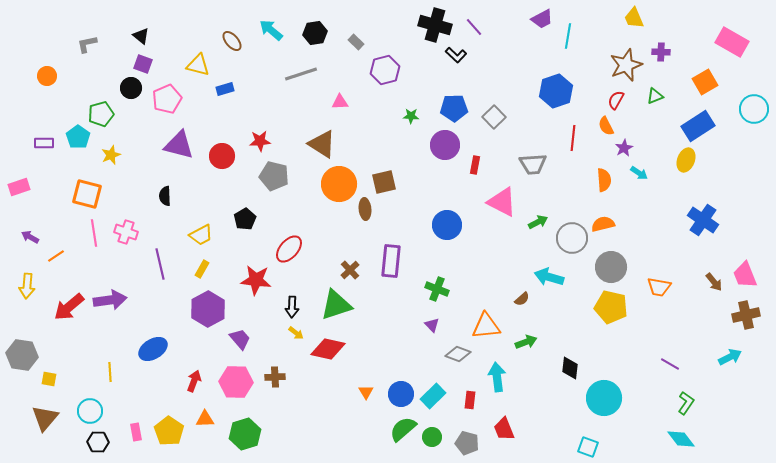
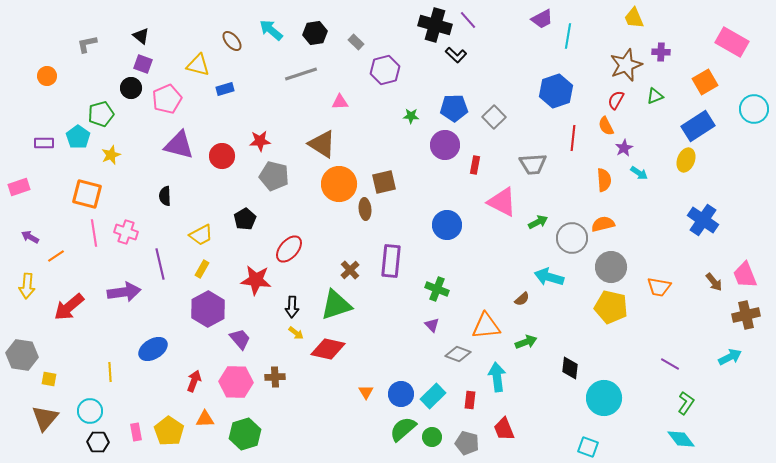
purple line at (474, 27): moved 6 px left, 7 px up
purple arrow at (110, 300): moved 14 px right, 8 px up
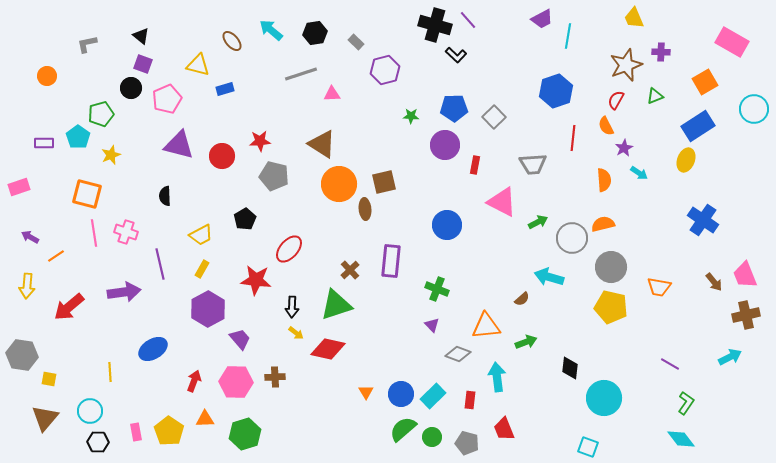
pink triangle at (340, 102): moved 8 px left, 8 px up
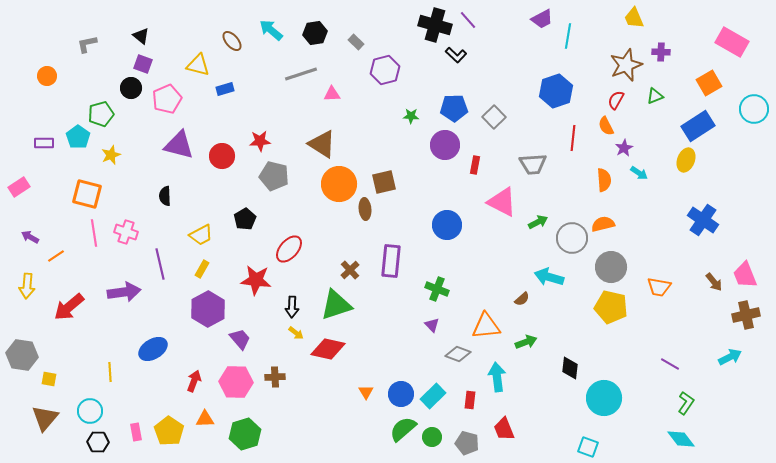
orange square at (705, 82): moved 4 px right, 1 px down
pink rectangle at (19, 187): rotated 15 degrees counterclockwise
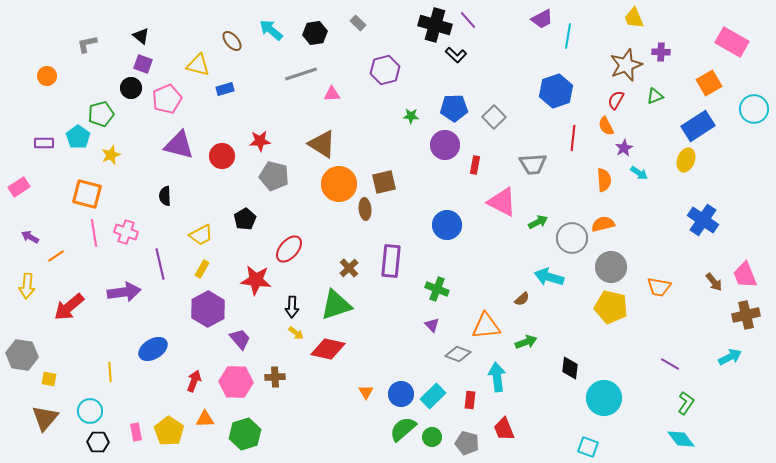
gray rectangle at (356, 42): moved 2 px right, 19 px up
brown cross at (350, 270): moved 1 px left, 2 px up
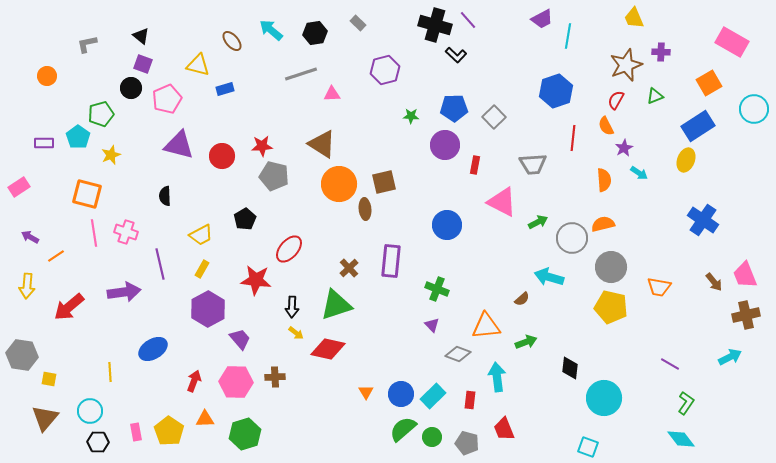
red star at (260, 141): moved 2 px right, 5 px down
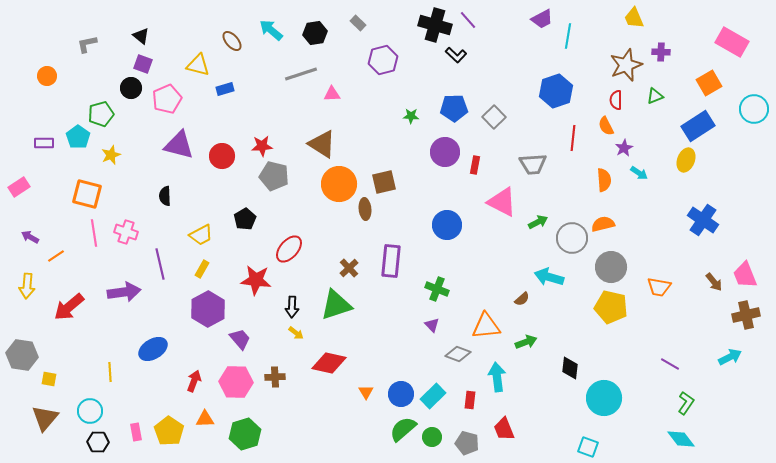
purple hexagon at (385, 70): moved 2 px left, 10 px up
red semicircle at (616, 100): rotated 30 degrees counterclockwise
purple circle at (445, 145): moved 7 px down
red diamond at (328, 349): moved 1 px right, 14 px down
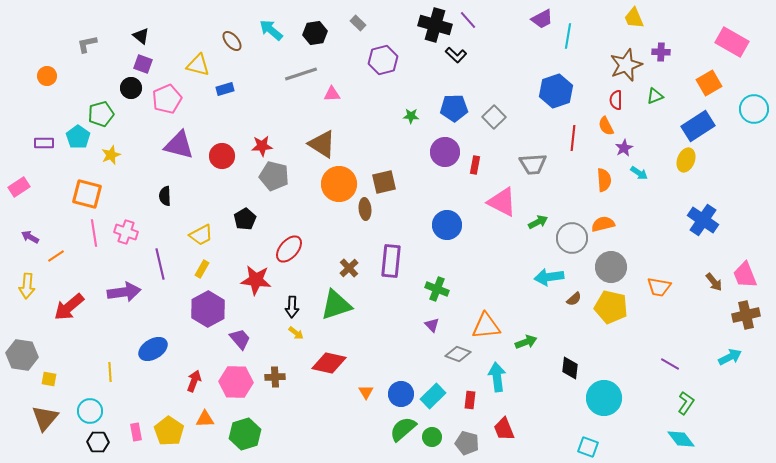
cyan arrow at (549, 277): rotated 24 degrees counterclockwise
brown semicircle at (522, 299): moved 52 px right
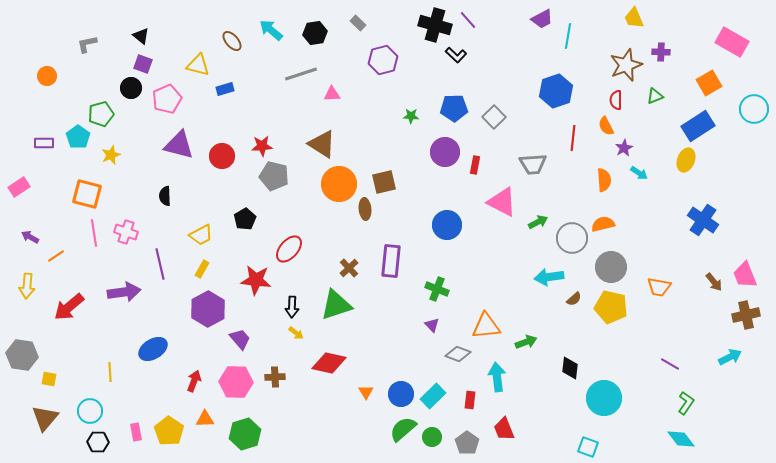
gray pentagon at (467, 443): rotated 20 degrees clockwise
